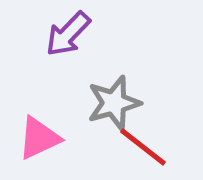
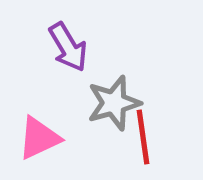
purple arrow: moved 13 px down; rotated 75 degrees counterclockwise
red line: moved 10 px up; rotated 44 degrees clockwise
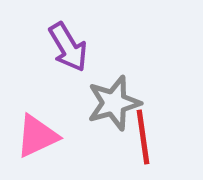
pink triangle: moved 2 px left, 2 px up
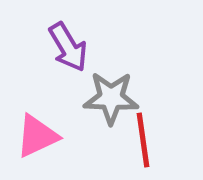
gray star: moved 3 px left, 5 px up; rotated 18 degrees clockwise
red line: moved 3 px down
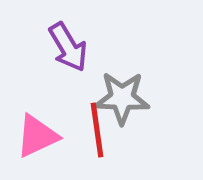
gray star: moved 11 px right
red line: moved 46 px left, 10 px up
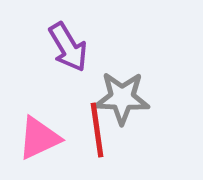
pink triangle: moved 2 px right, 2 px down
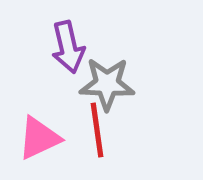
purple arrow: rotated 18 degrees clockwise
gray star: moved 15 px left, 14 px up
